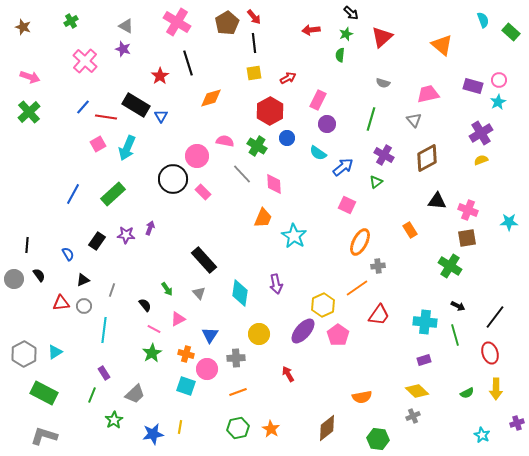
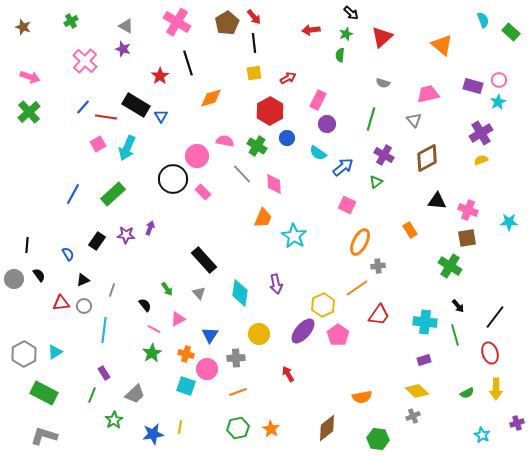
black arrow at (458, 306): rotated 24 degrees clockwise
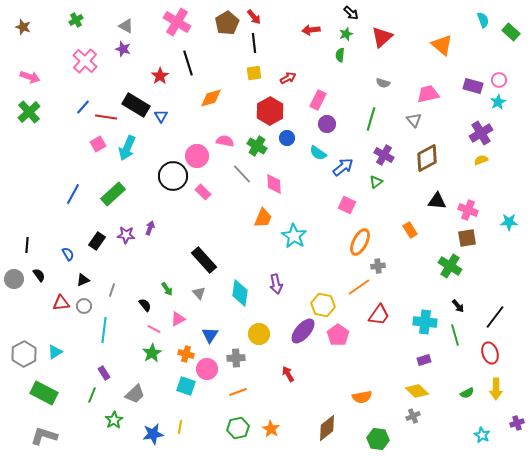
green cross at (71, 21): moved 5 px right, 1 px up
black circle at (173, 179): moved 3 px up
orange line at (357, 288): moved 2 px right, 1 px up
yellow hexagon at (323, 305): rotated 25 degrees counterclockwise
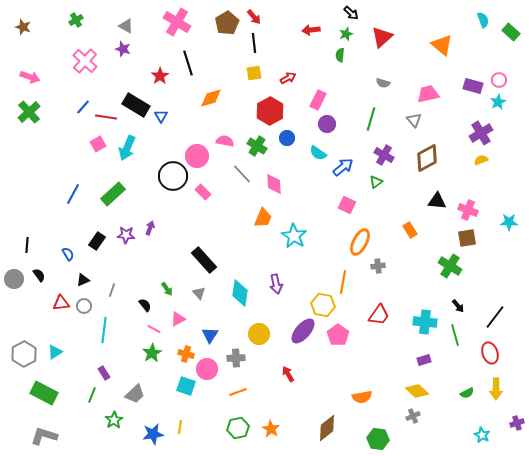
orange line at (359, 287): moved 16 px left, 5 px up; rotated 45 degrees counterclockwise
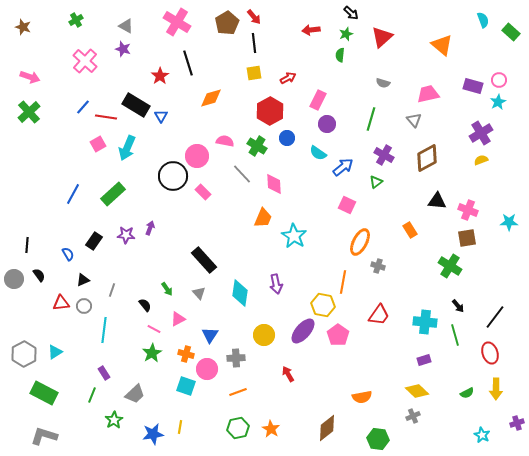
black rectangle at (97, 241): moved 3 px left
gray cross at (378, 266): rotated 24 degrees clockwise
yellow circle at (259, 334): moved 5 px right, 1 px down
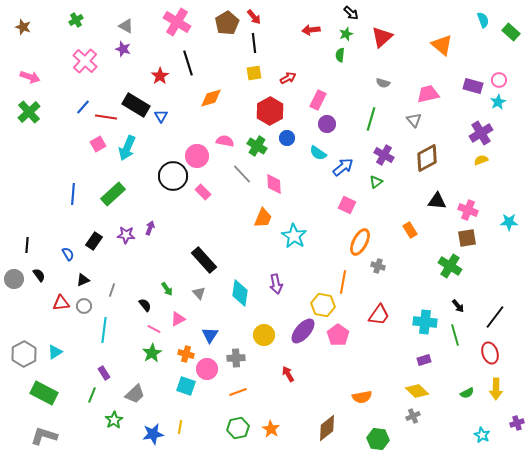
blue line at (73, 194): rotated 25 degrees counterclockwise
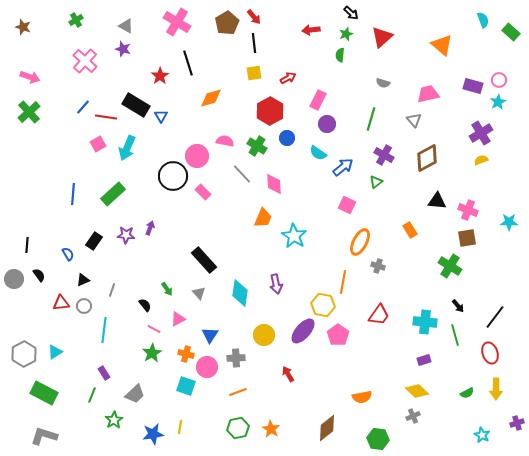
pink circle at (207, 369): moved 2 px up
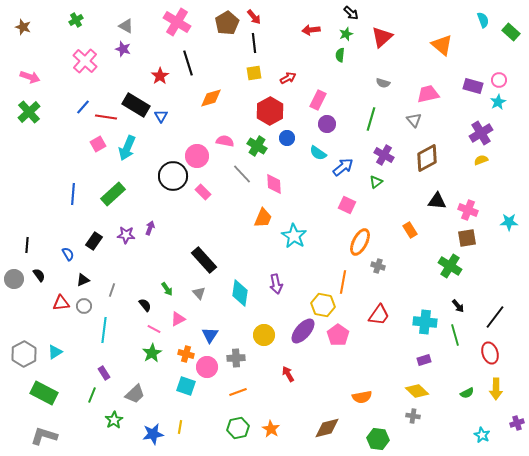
gray cross at (413, 416): rotated 32 degrees clockwise
brown diamond at (327, 428): rotated 24 degrees clockwise
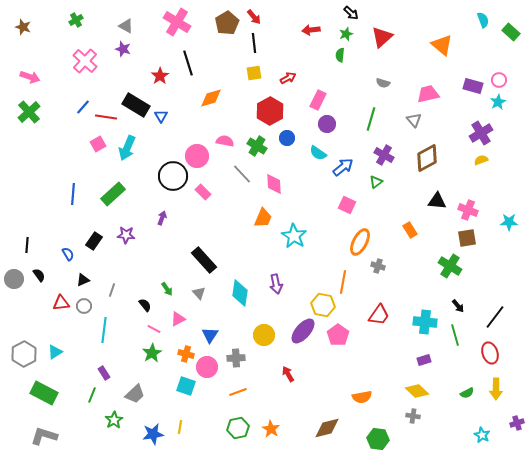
purple arrow at (150, 228): moved 12 px right, 10 px up
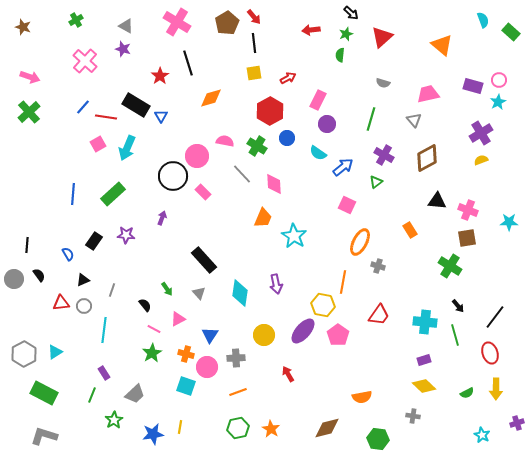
yellow diamond at (417, 391): moved 7 px right, 5 px up
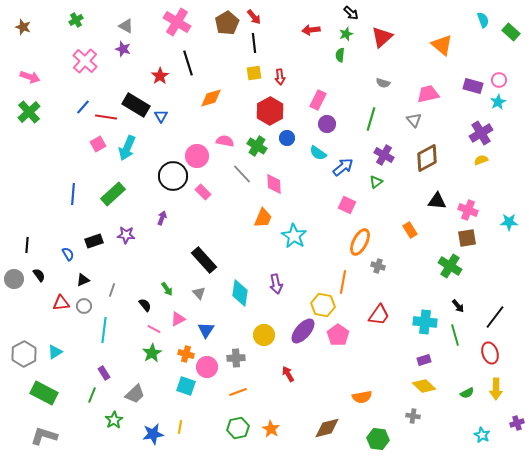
red arrow at (288, 78): moved 8 px left, 1 px up; rotated 112 degrees clockwise
black rectangle at (94, 241): rotated 36 degrees clockwise
blue triangle at (210, 335): moved 4 px left, 5 px up
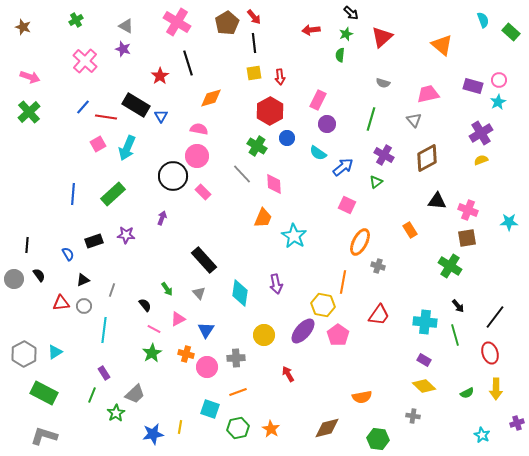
pink semicircle at (225, 141): moved 26 px left, 12 px up
purple rectangle at (424, 360): rotated 48 degrees clockwise
cyan square at (186, 386): moved 24 px right, 23 px down
green star at (114, 420): moved 2 px right, 7 px up
